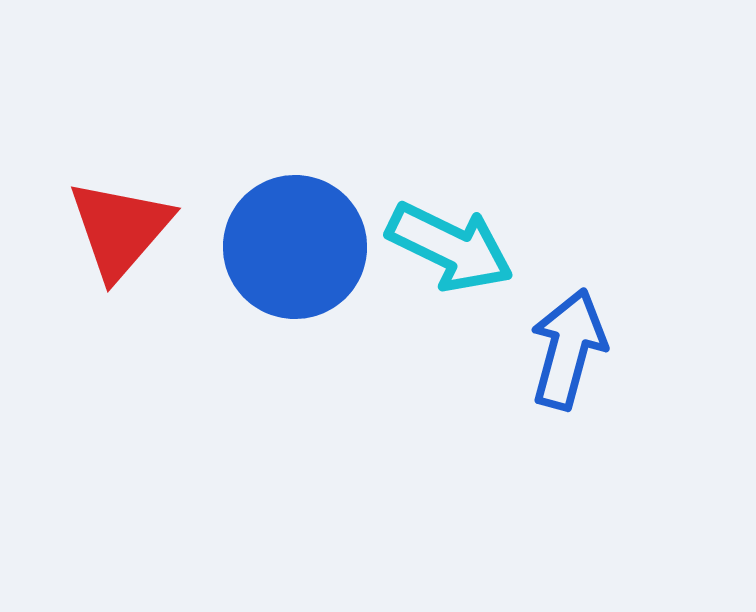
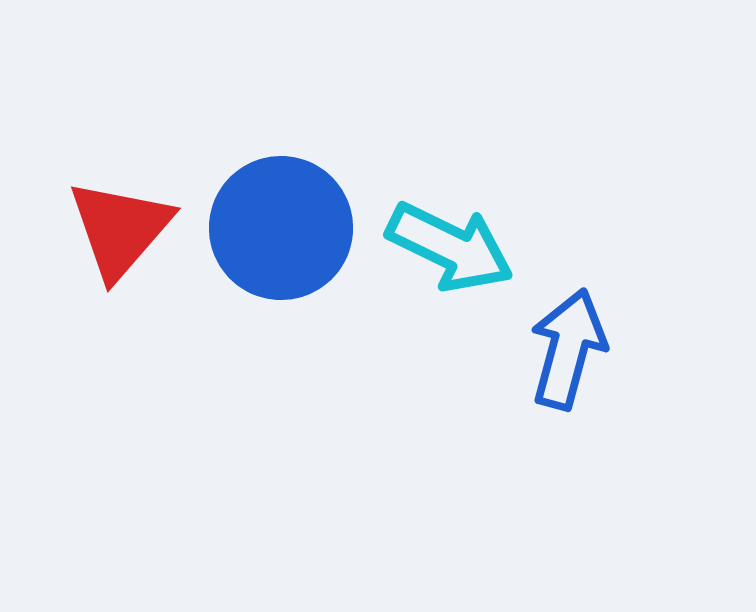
blue circle: moved 14 px left, 19 px up
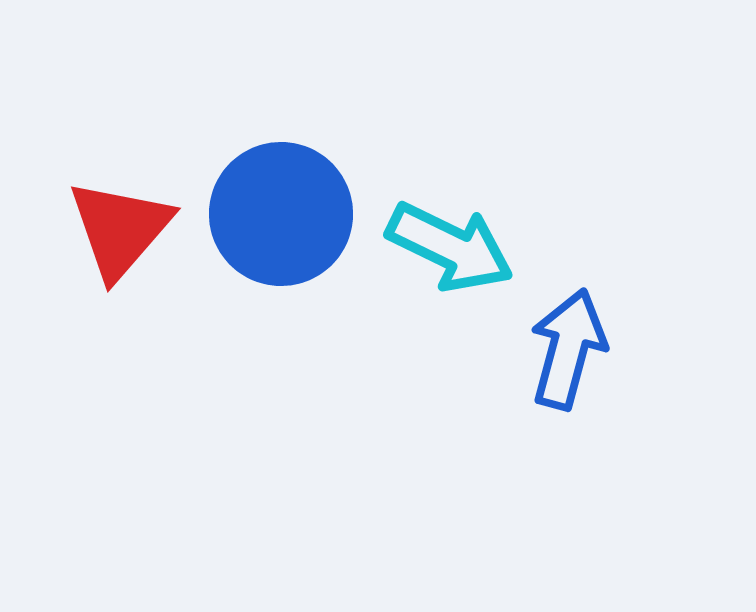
blue circle: moved 14 px up
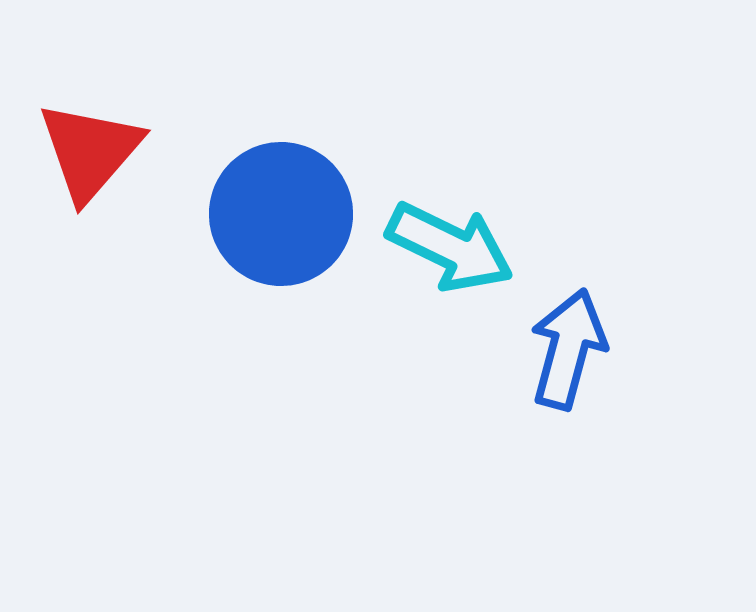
red triangle: moved 30 px left, 78 px up
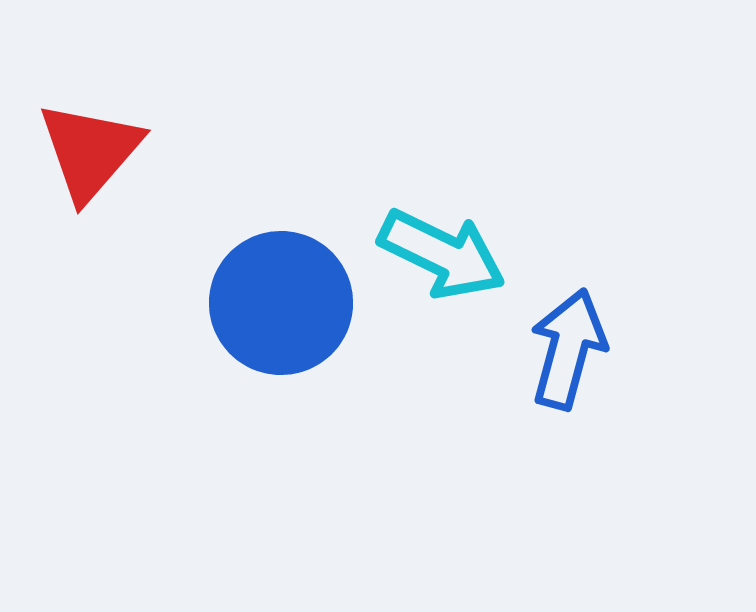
blue circle: moved 89 px down
cyan arrow: moved 8 px left, 7 px down
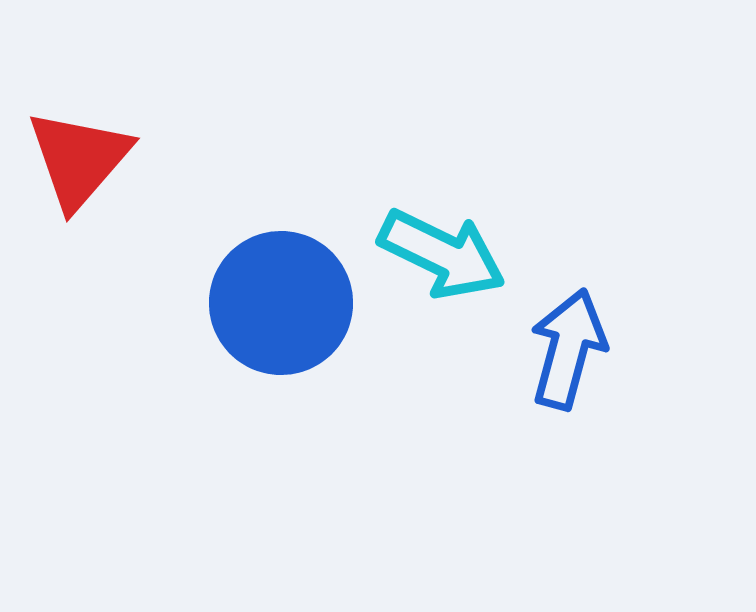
red triangle: moved 11 px left, 8 px down
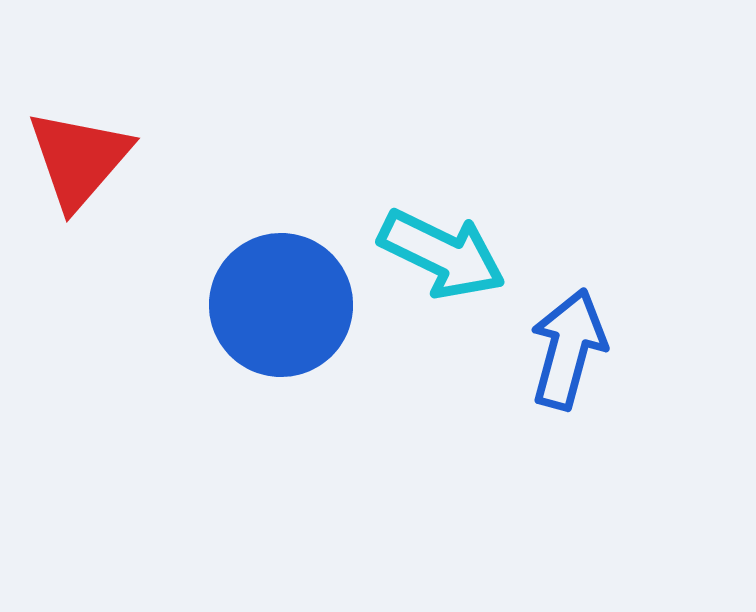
blue circle: moved 2 px down
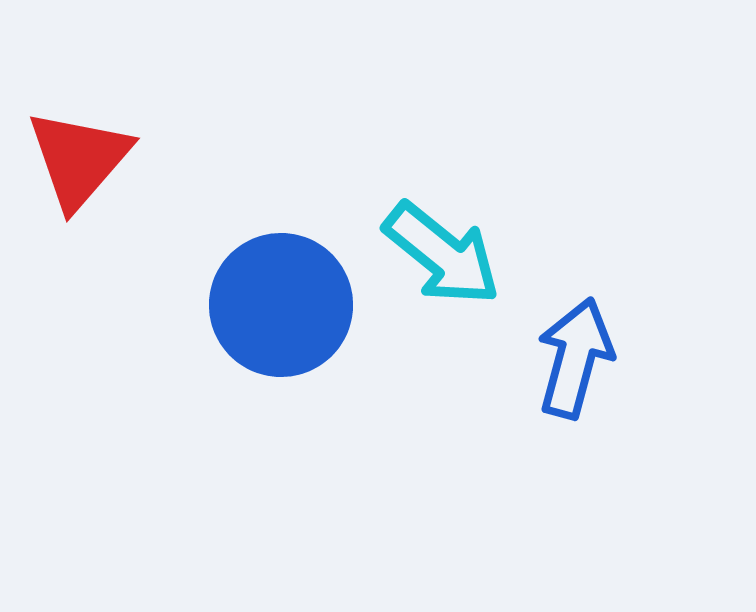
cyan arrow: rotated 13 degrees clockwise
blue arrow: moved 7 px right, 9 px down
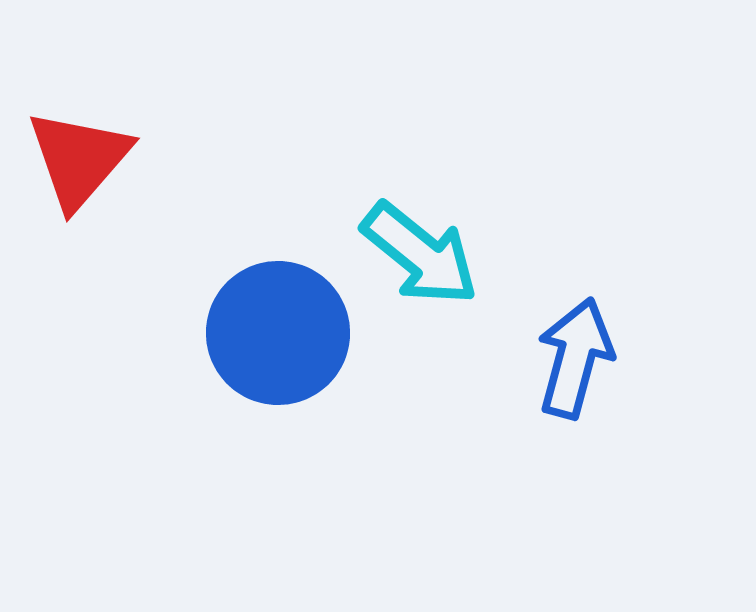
cyan arrow: moved 22 px left
blue circle: moved 3 px left, 28 px down
